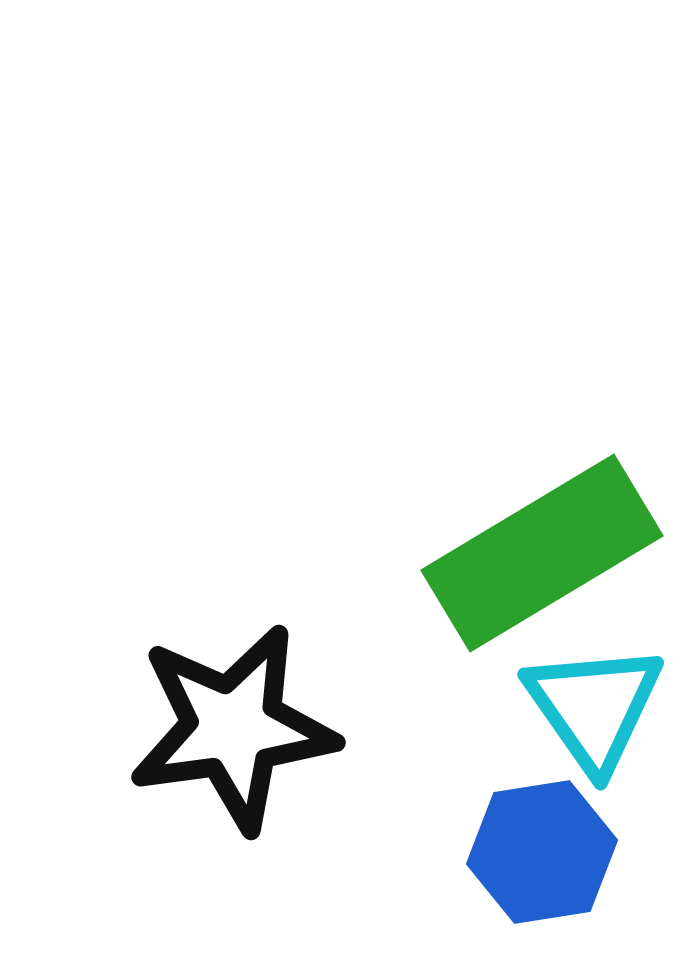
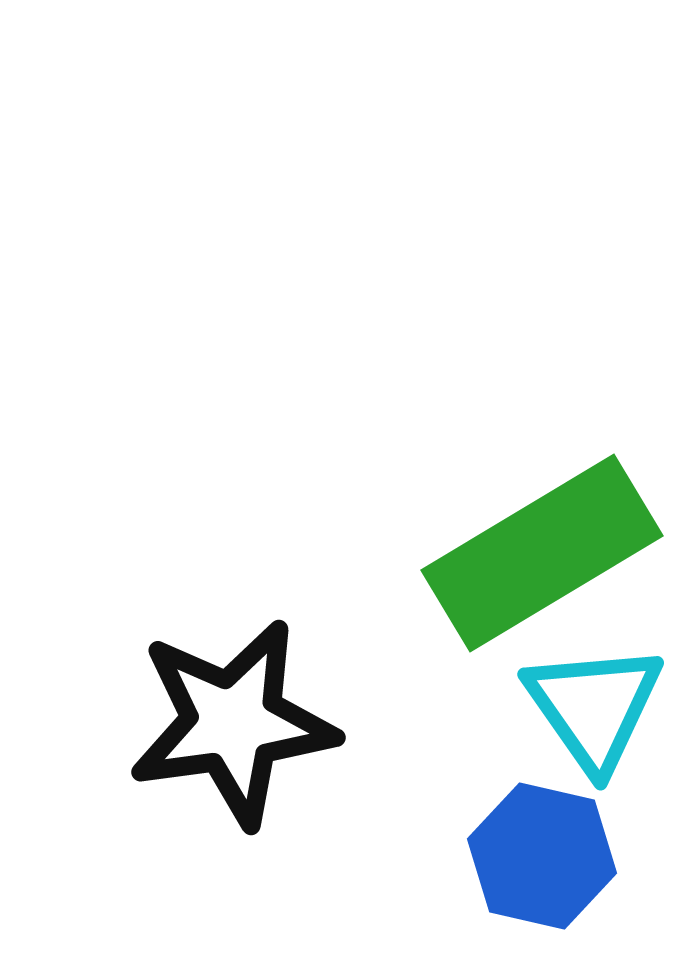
black star: moved 5 px up
blue hexagon: moved 4 px down; rotated 22 degrees clockwise
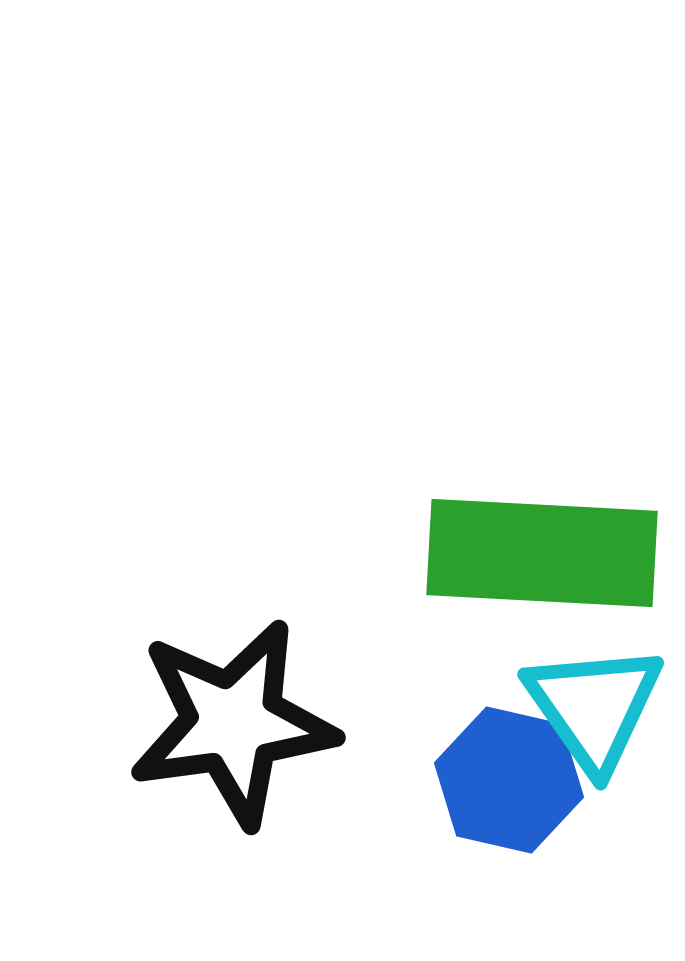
green rectangle: rotated 34 degrees clockwise
blue hexagon: moved 33 px left, 76 px up
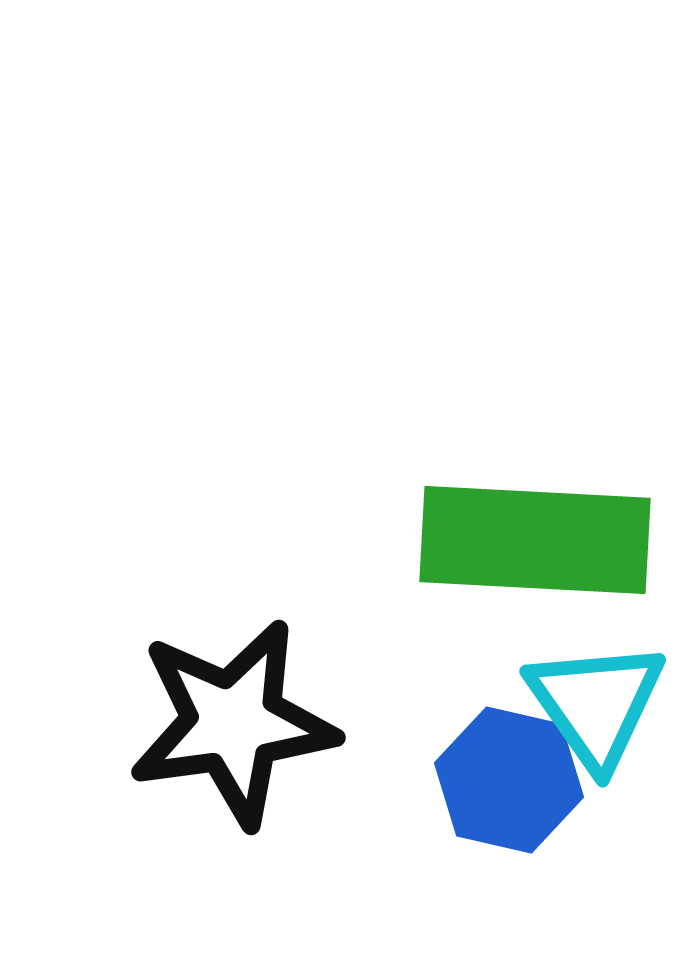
green rectangle: moved 7 px left, 13 px up
cyan triangle: moved 2 px right, 3 px up
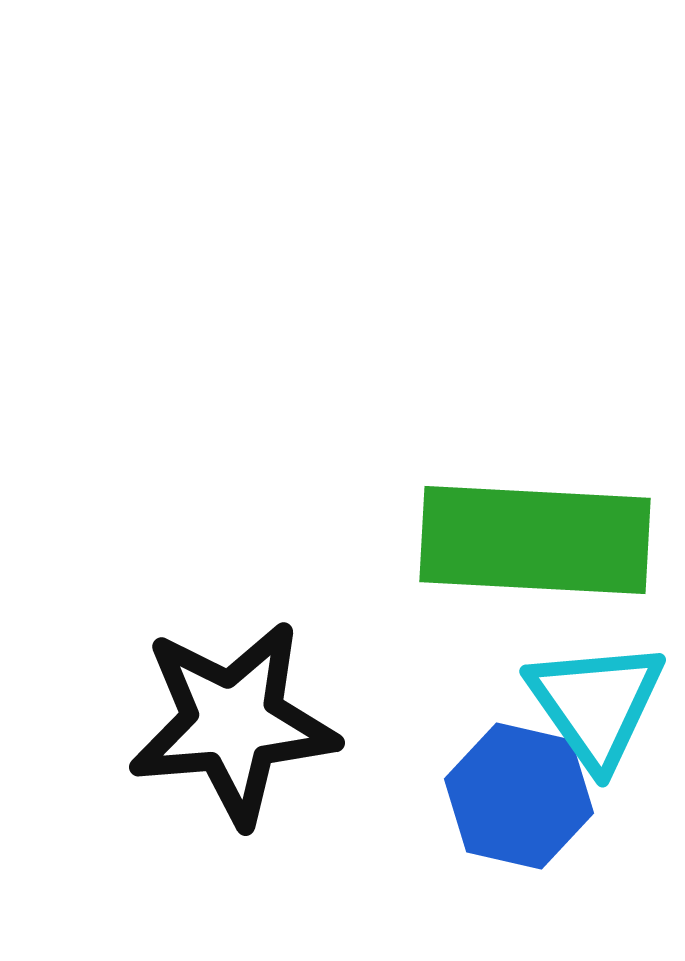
black star: rotated 3 degrees clockwise
blue hexagon: moved 10 px right, 16 px down
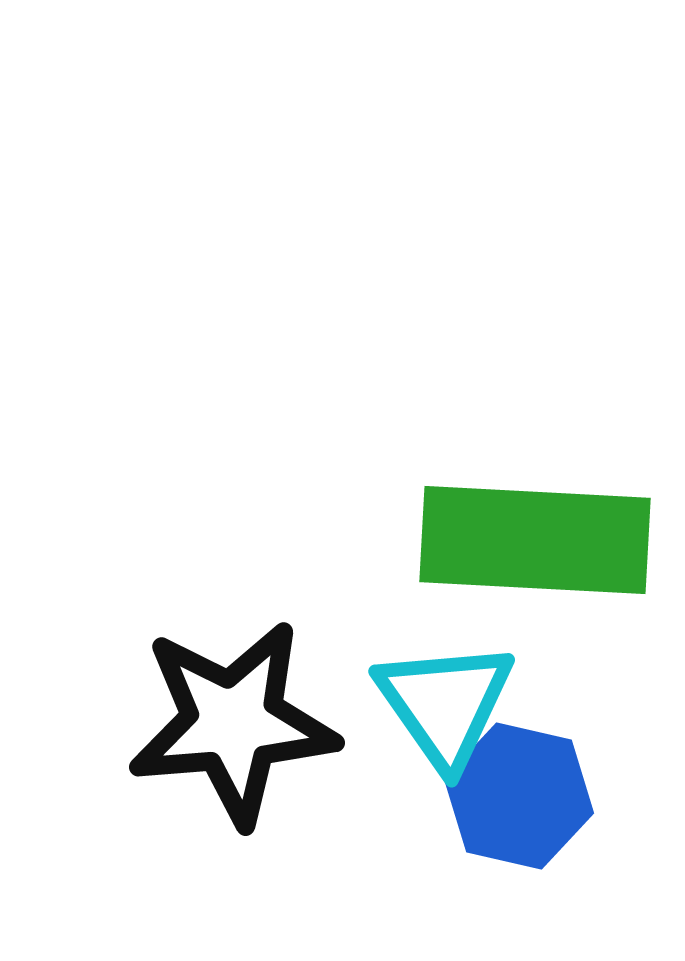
cyan triangle: moved 151 px left
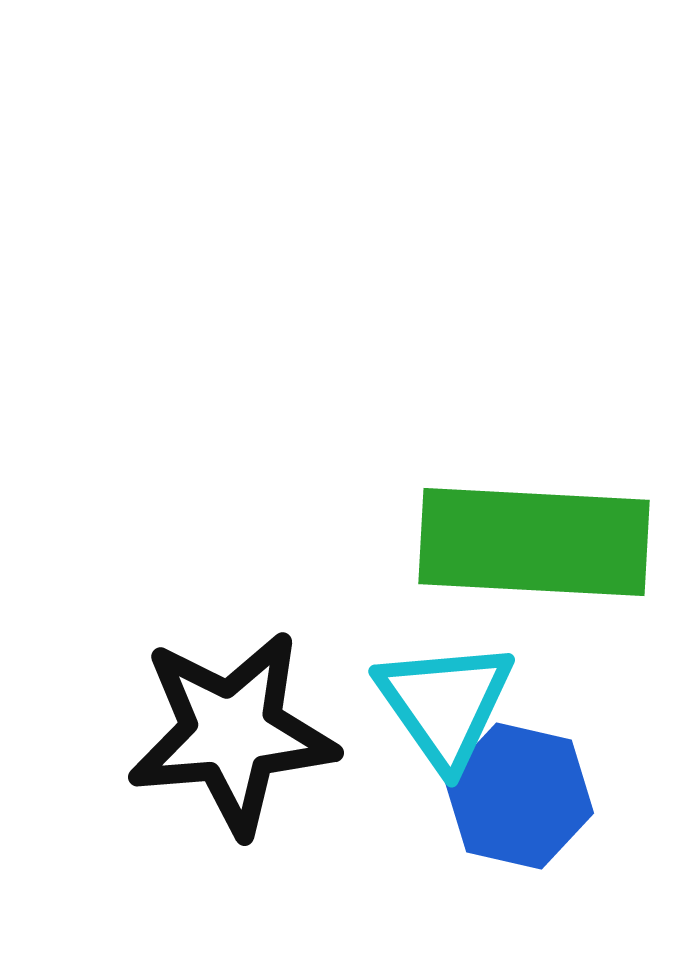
green rectangle: moved 1 px left, 2 px down
black star: moved 1 px left, 10 px down
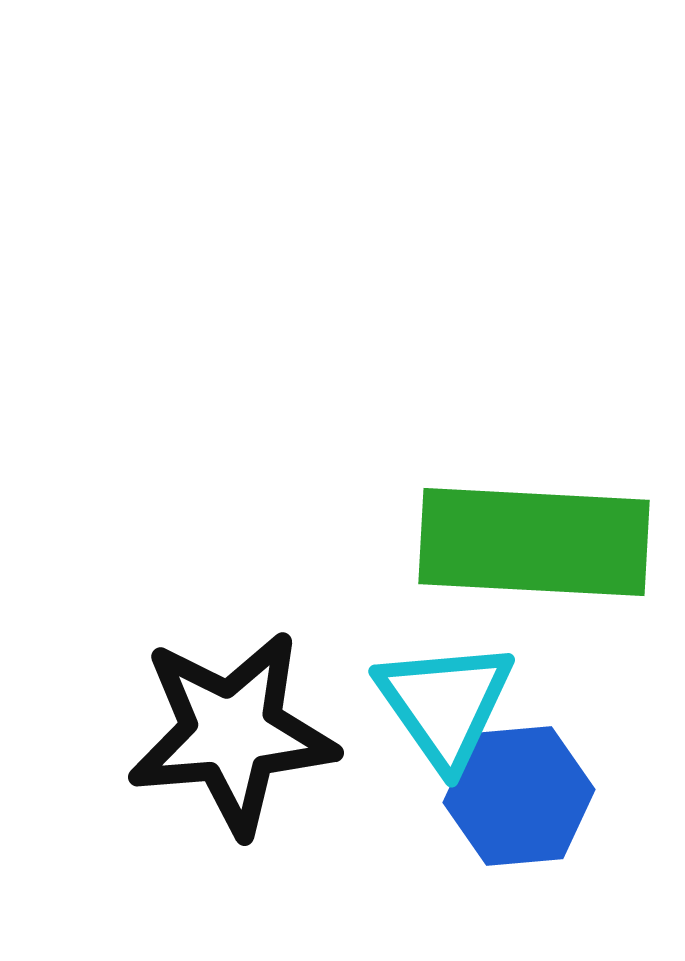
blue hexagon: rotated 18 degrees counterclockwise
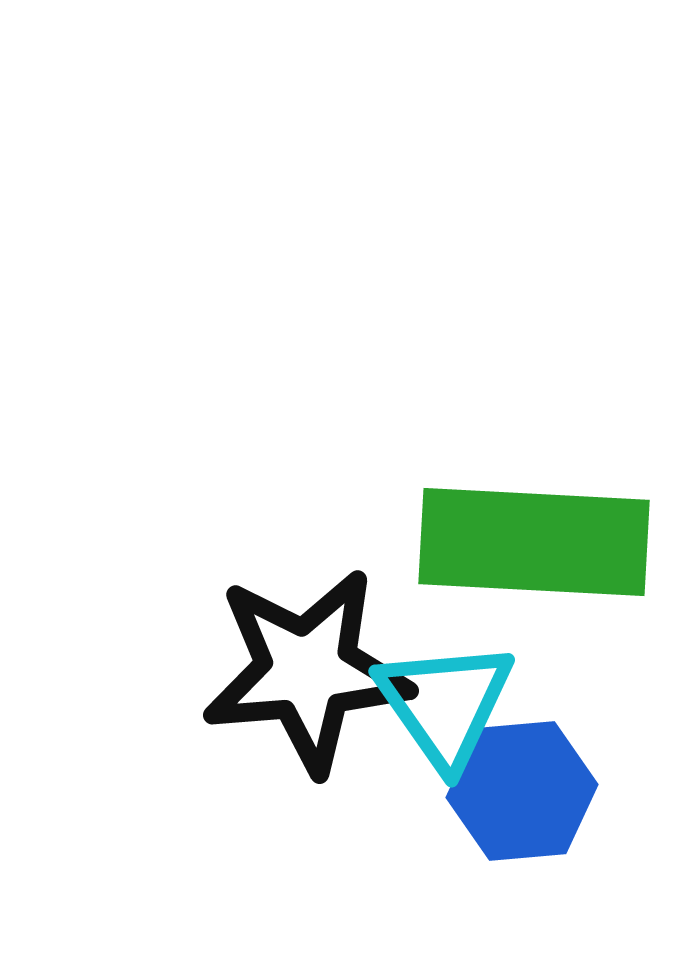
black star: moved 75 px right, 62 px up
blue hexagon: moved 3 px right, 5 px up
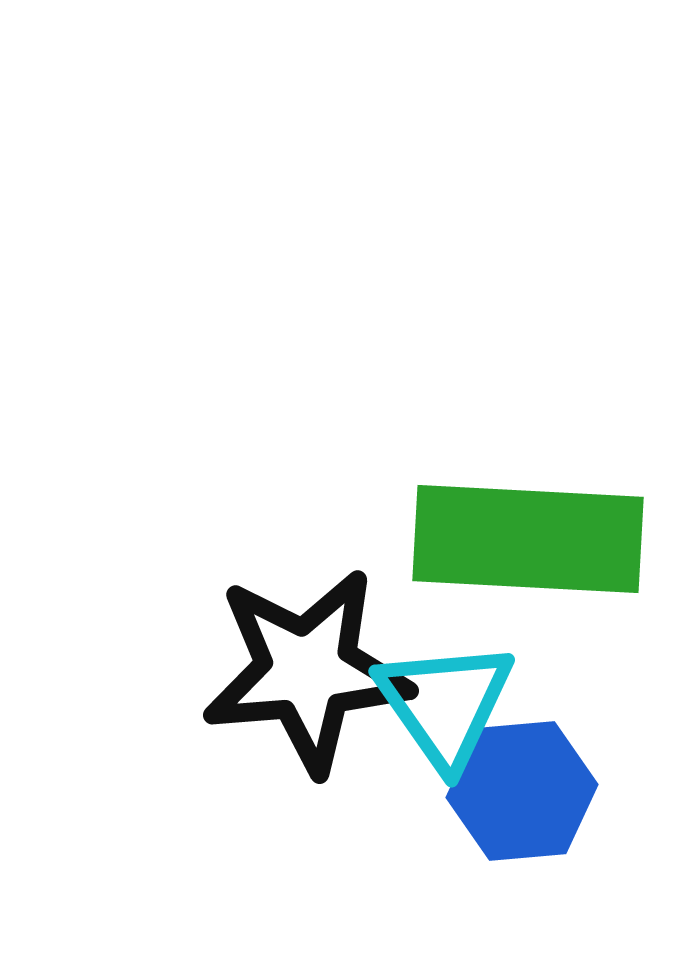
green rectangle: moved 6 px left, 3 px up
